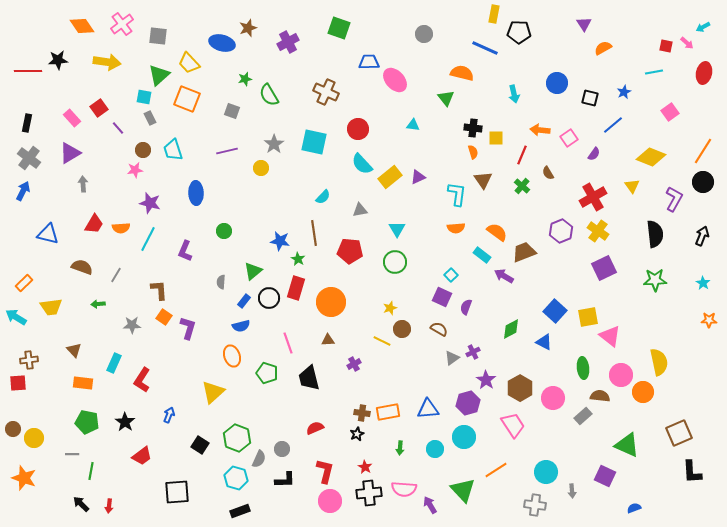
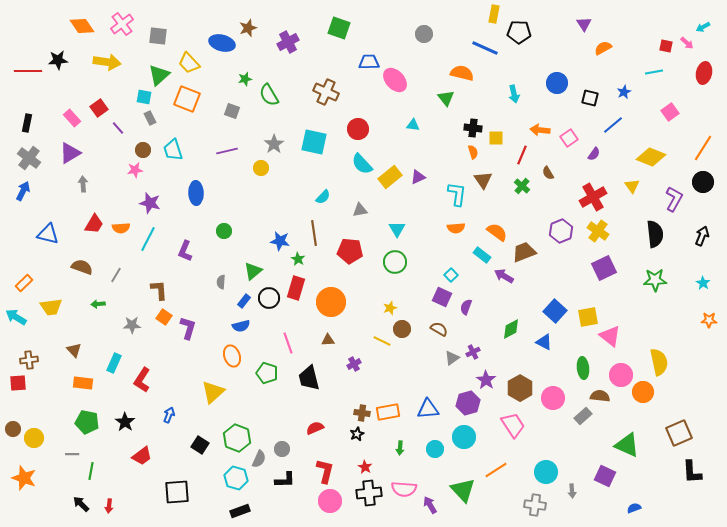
orange line at (703, 151): moved 3 px up
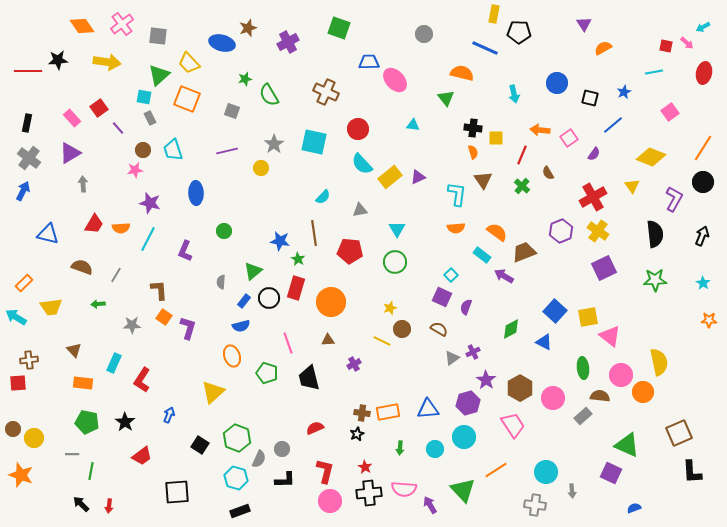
purple square at (605, 476): moved 6 px right, 3 px up
orange star at (24, 478): moved 3 px left, 3 px up
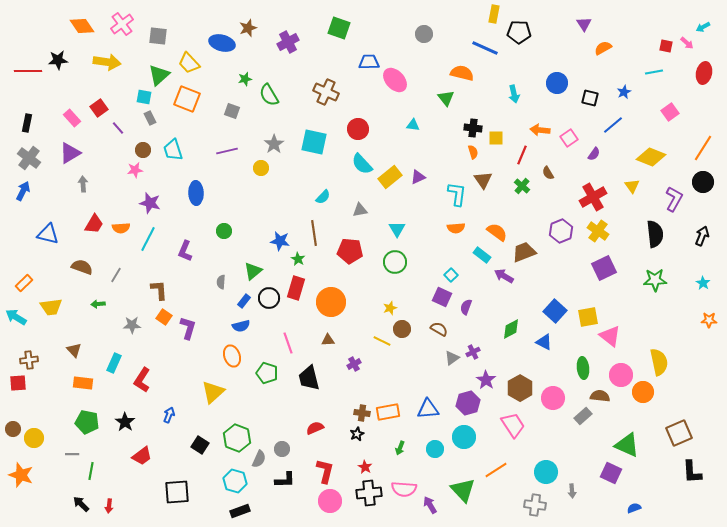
green arrow at (400, 448): rotated 16 degrees clockwise
cyan hexagon at (236, 478): moved 1 px left, 3 px down
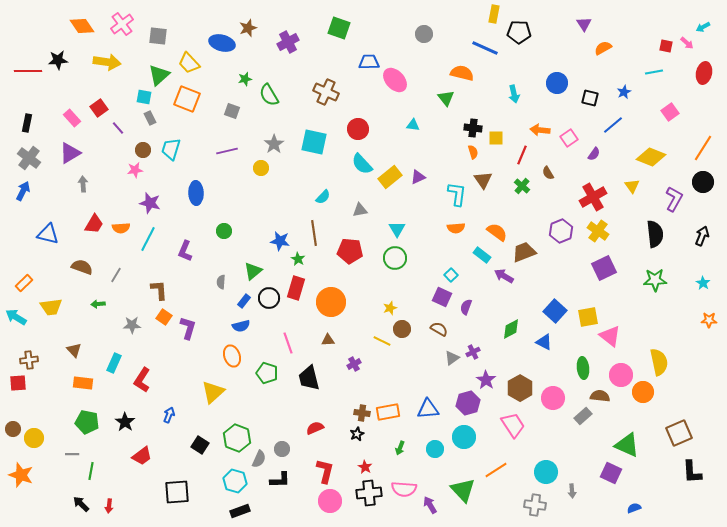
cyan trapezoid at (173, 150): moved 2 px left, 1 px up; rotated 35 degrees clockwise
green circle at (395, 262): moved 4 px up
black L-shape at (285, 480): moved 5 px left
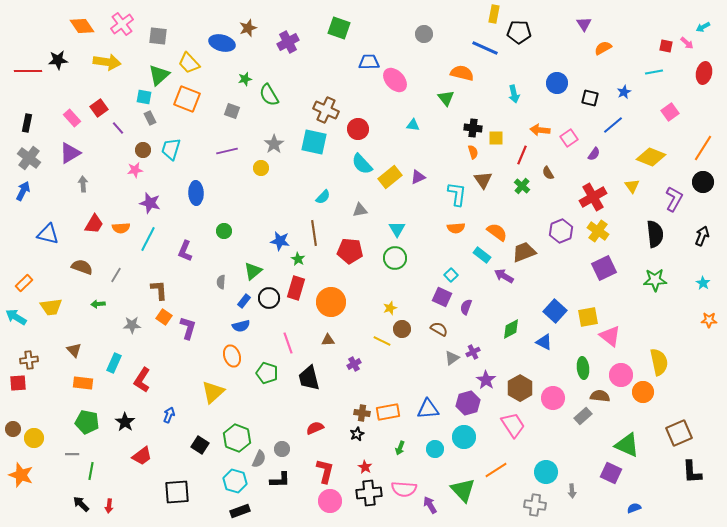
brown cross at (326, 92): moved 18 px down
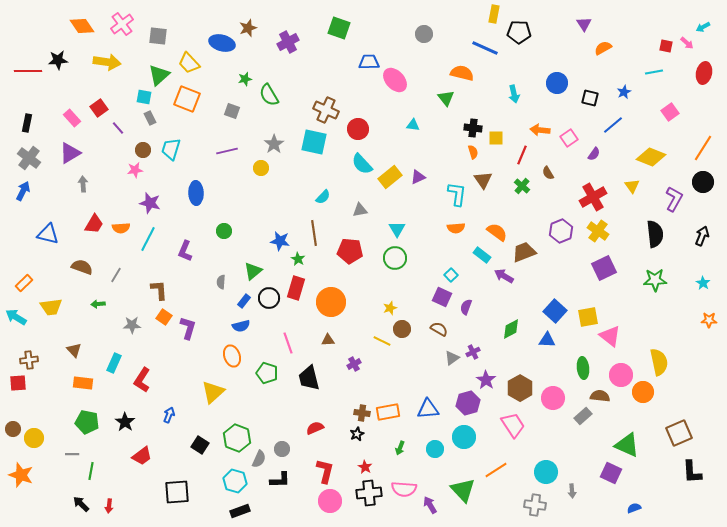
blue triangle at (544, 342): moved 3 px right, 2 px up; rotated 24 degrees counterclockwise
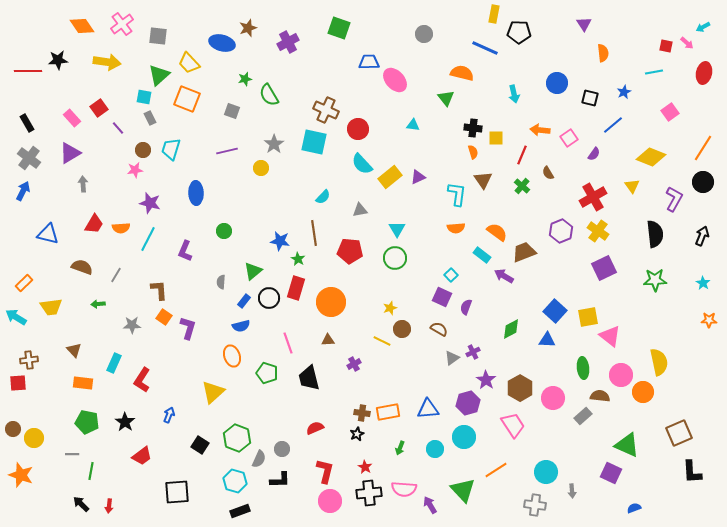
orange semicircle at (603, 48): moved 5 px down; rotated 114 degrees clockwise
black rectangle at (27, 123): rotated 42 degrees counterclockwise
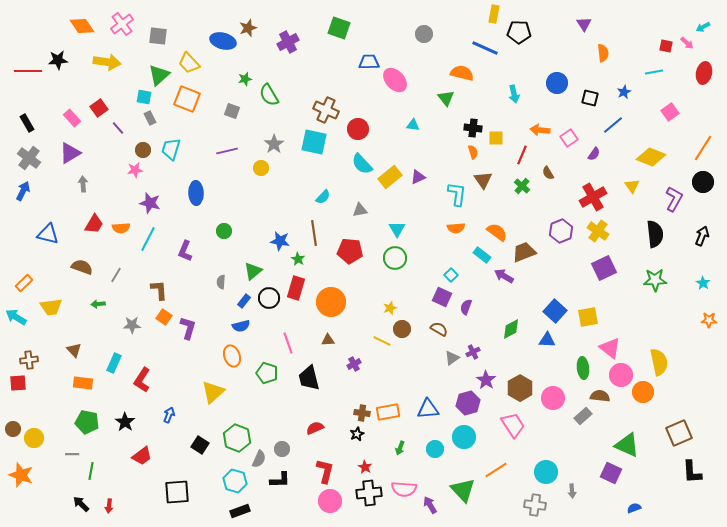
blue ellipse at (222, 43): moved 1 px right, 2 px up
pink triangle at (610, 336): moved 12 px down
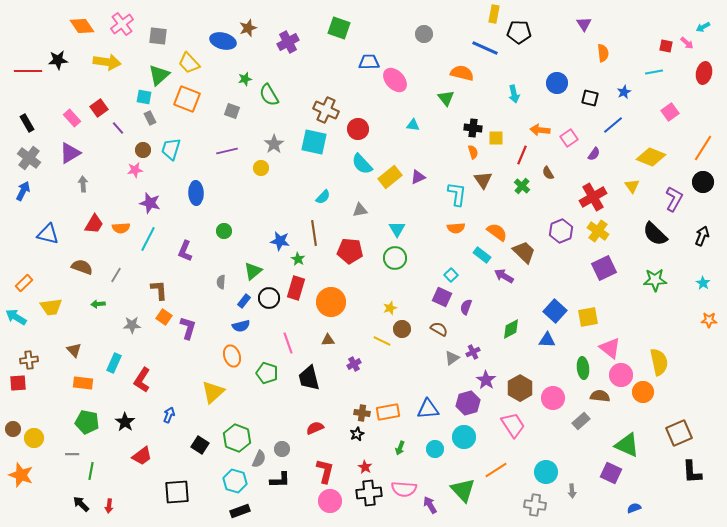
black semicircle at (655, 234): rotated 140 degrees clockwise
brown trapezoid at (524, 252): rotated 65 degrees clockwise
gray rectangle at (583, 416): moved 2 px left, 5 px down
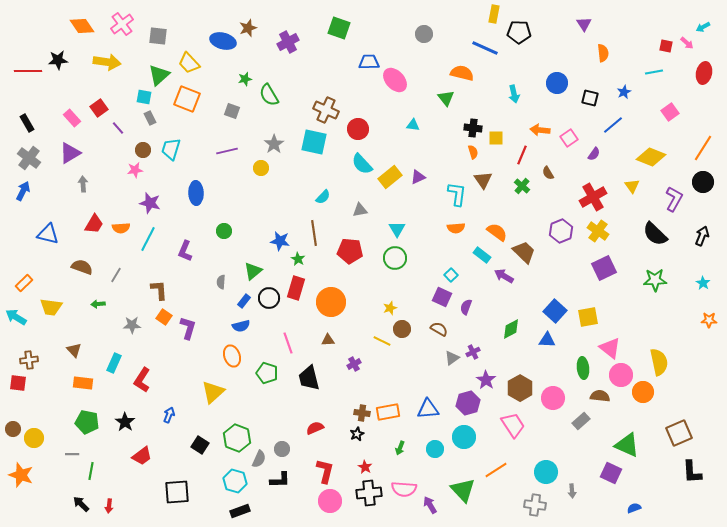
yellow trapezoid at (51, 307): rotated 15 degrees clockwise
red square at (18, 383): rotated 12 degrees clockwise
